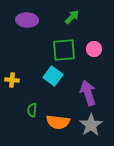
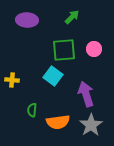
purple arrow: moved 2 px left, 1 px down
orange semicircle: rotated 15 degrees counterclockwise
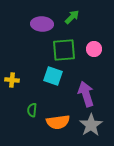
purple ellipse: moved 15 px right, 4 px down
cyan square: rotated 18 degrees counterclockwise
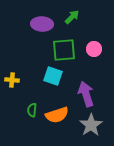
orange semicircle: moved 1 px left, 7 px up; rotated 10 degrees counterclockwise
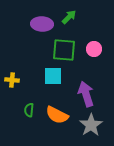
green arrow: moved 3 px left
green square: rotated 10 degrees clockwise
cyan square: rotated 18 degrees counterclockwise
green semicircle: moved 3 px left
orange semicircle: rotated 45 degrees clockwise
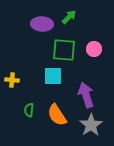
purple arrow: moved 1 px down
orange semicircle: rotated 30 degrees clockwise
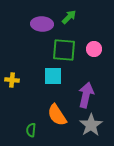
purple arrow: rotated 30 degrees clockwise
green semicircle: moved 2 px right, 20 px down
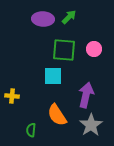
purple ellipse: moved 1 px right, 5 px up
yellow cross: moved 16 px down
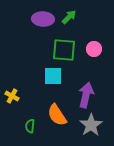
yellow cross: rotated 24 degrees clockwise
green semicircle: moved 1 px left, 4 px up
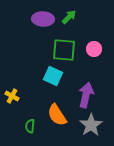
cyan square: rotated 24 degrees clockwise
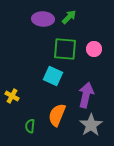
green square: moved 1 px right, 1 px up
orange semicircle: rotated 55 degrees clockwise
